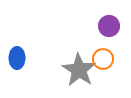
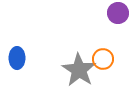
purple circle: moved 9 px right, 13 px up
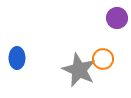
purple circle: moved 1 px left, 5 px down
gray star: rotated 8 degrees counterclockwise
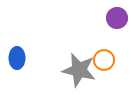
orange circle: moved 1 px right, 1 px down
gray star: rotated 12 degrees counterclockwise
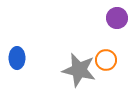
orange circle: moved 2 px right
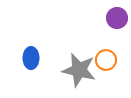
blue ellipse: moved 14 px right
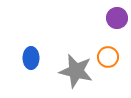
orange circle: moved 2 px right, 3 px up
gray star: moved 3 px left, 1 px down
